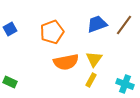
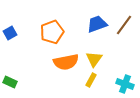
blue square: moved 4 px down
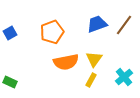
cyan cross: moved 1 px left, 7 px up; rotated 30 degrees clockwise
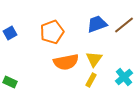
brown line: rotated 15 degrees clockwise
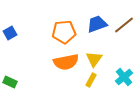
orange pentagon: moved 12 px right; rotated 15 degrees clockwise
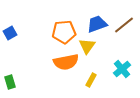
yellow triangle: moved 7 px left, 13 px up
cyan cross: moved 2 px left, 8 px up
green rectangle: rotated 48 degrees clockwise
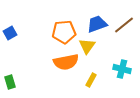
cyan cross: rotated 36 degrees counterclockwise
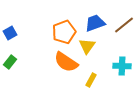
blue trapezoid: moved 2 px left, 1 px up
orange pentagon: rotated 15 degrees counterclockwise
orange semicircle: rotated 45 degrees clockwise
cyan cross: moved 3 px up; rotated 12 degrees counterclockwise
green rectangle: moved 20 px up; rotated 56 degrees clockwise
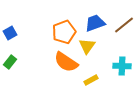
yellow rectangle: rotated 32 degrees clockwise
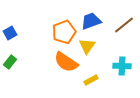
blue trapezoid: moved 4 px left, 2 px up
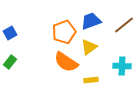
yellow triangle: moved 2 px right, 1 px down; rotated 18 degrees clockwise
yellow rectangle: rotated 24 degrees clockwise
